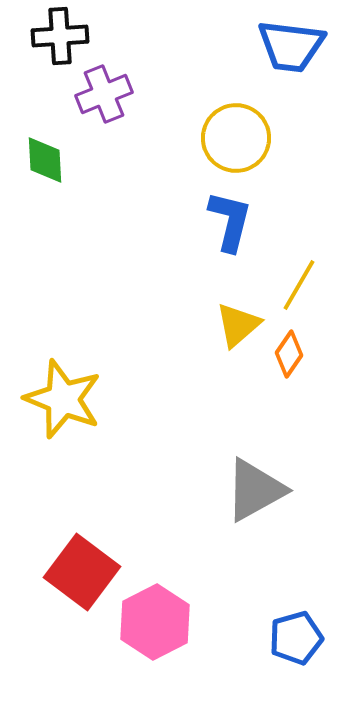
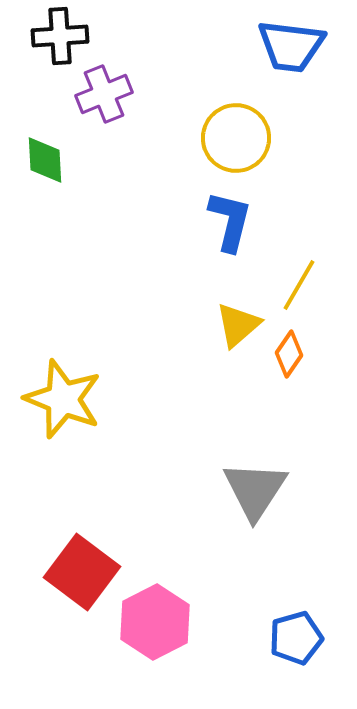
gray triangle: rotated 28 degrees counterclockwise
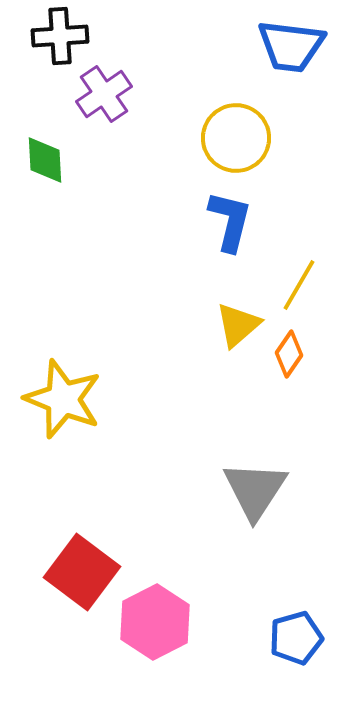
purple cross: rotated 12 degrees counterclockwise
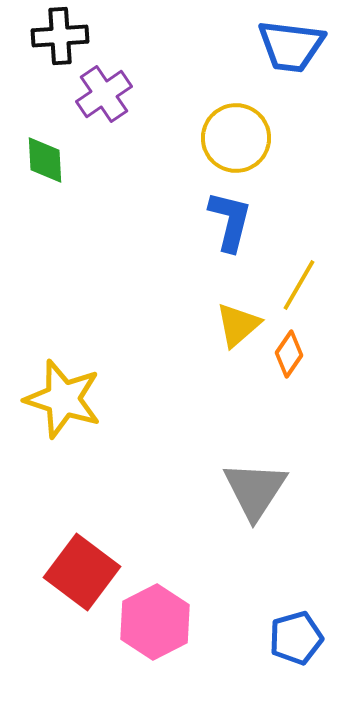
yellow star: rotated 4 degrees counterclockwise
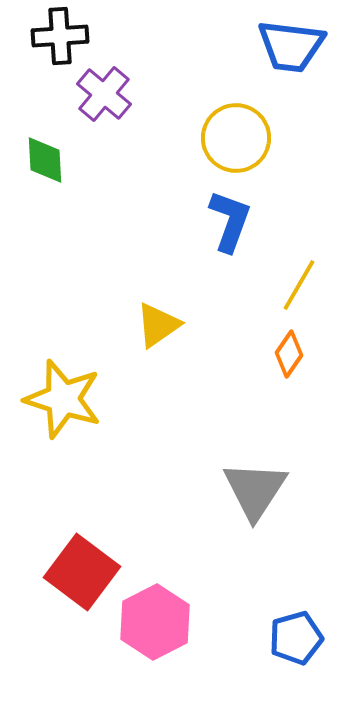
purple cross: rotated 16 degrees counterclockwise
blue L-shape: rotated 6 degrees clockwise
yellow triangle: moved 80 px left; rotated 6 degrees clockwise
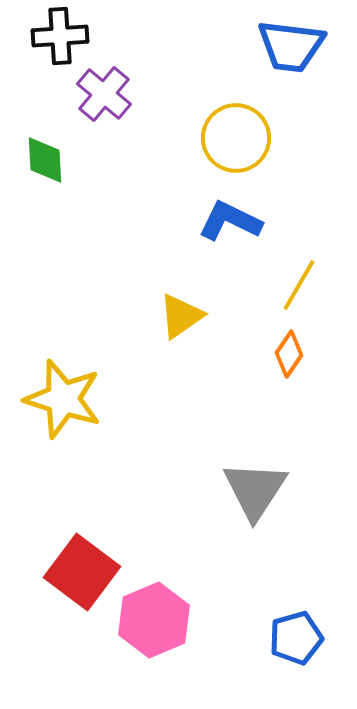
blue L-shape: rotated 84 degrees counterclockwise
yellow triangle: moved 23 px right, 9 px up
pink hexagon: moved 1 px left, 2 px up; rotated 4 degrees clockwise
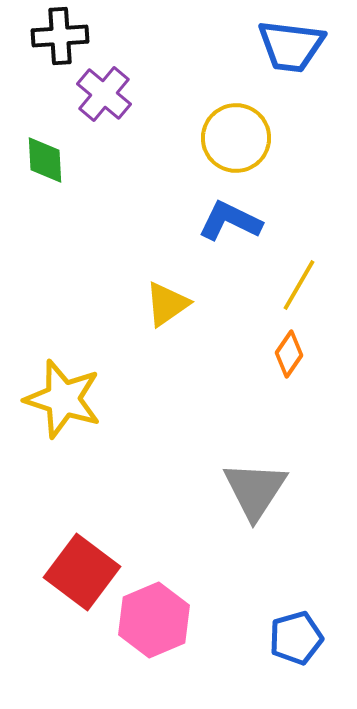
yellow triangle: moved 14 px left, 12 px up
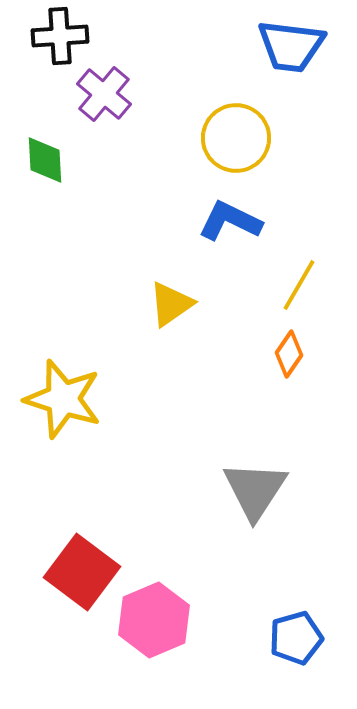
yellow triangle: moved 4 px right
